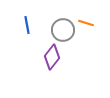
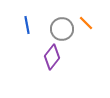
orange line: rotated 28 degrees clockwise
gray circle: moved 1 px left, 1 px up
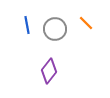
gray circle: moved 7 px left
purple diamond: moved 3 px left, 14 px down
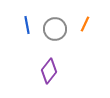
orange line: moved 1 px left, 1 px down; rotated 70 degrees clockwise
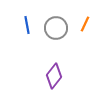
gray circle: moved 1 px right, 1 px up
purple diamond: moved 5 px right, 5 px down
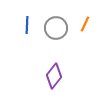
blue line: rotated 12 degrees clockwise
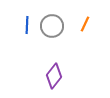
gray circle: moved 4 px left, 2 px up
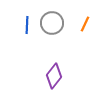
gray circle: moved 3 px up
